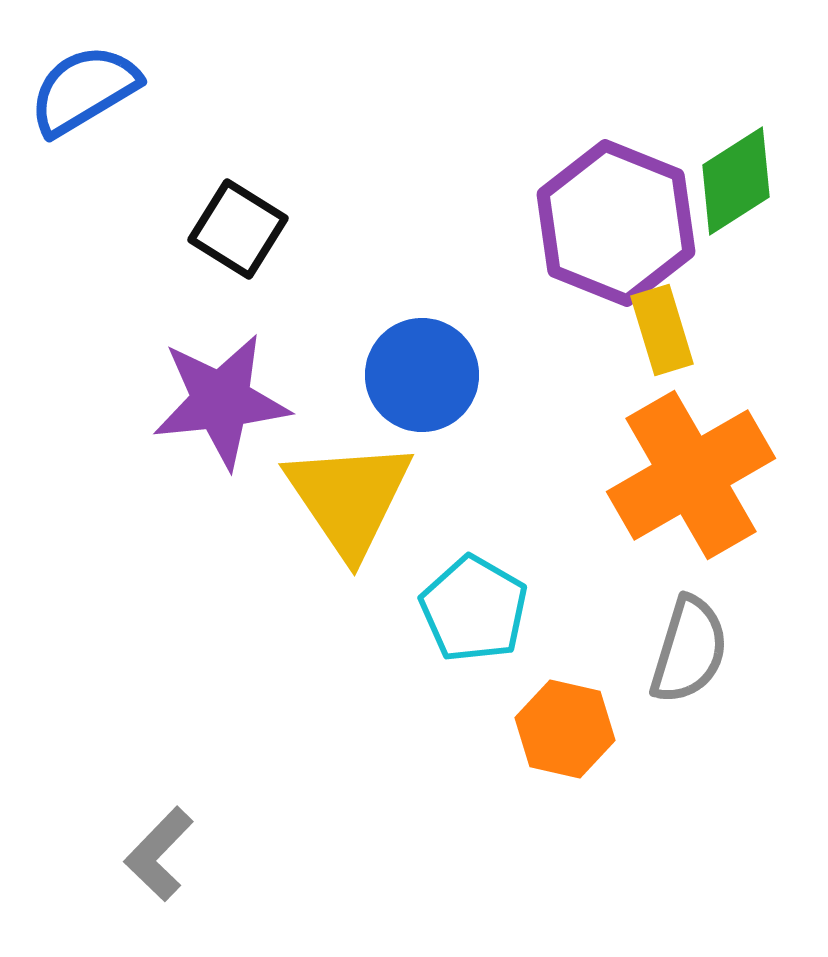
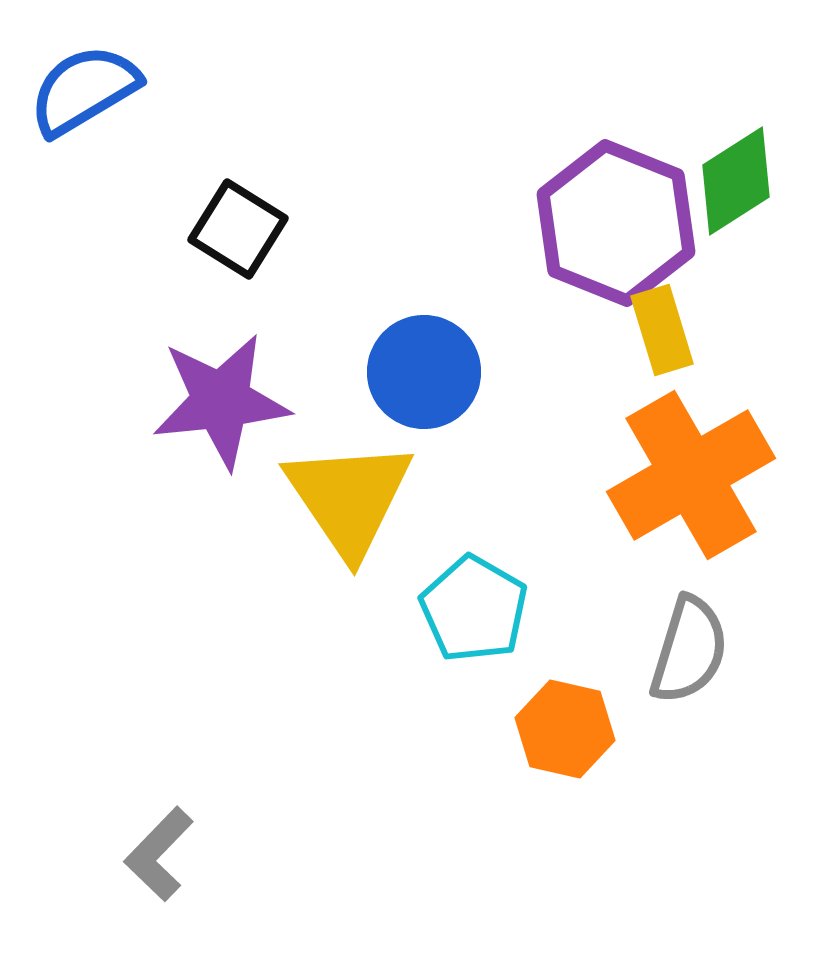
blue circle: moved 2 px right, 3 px up
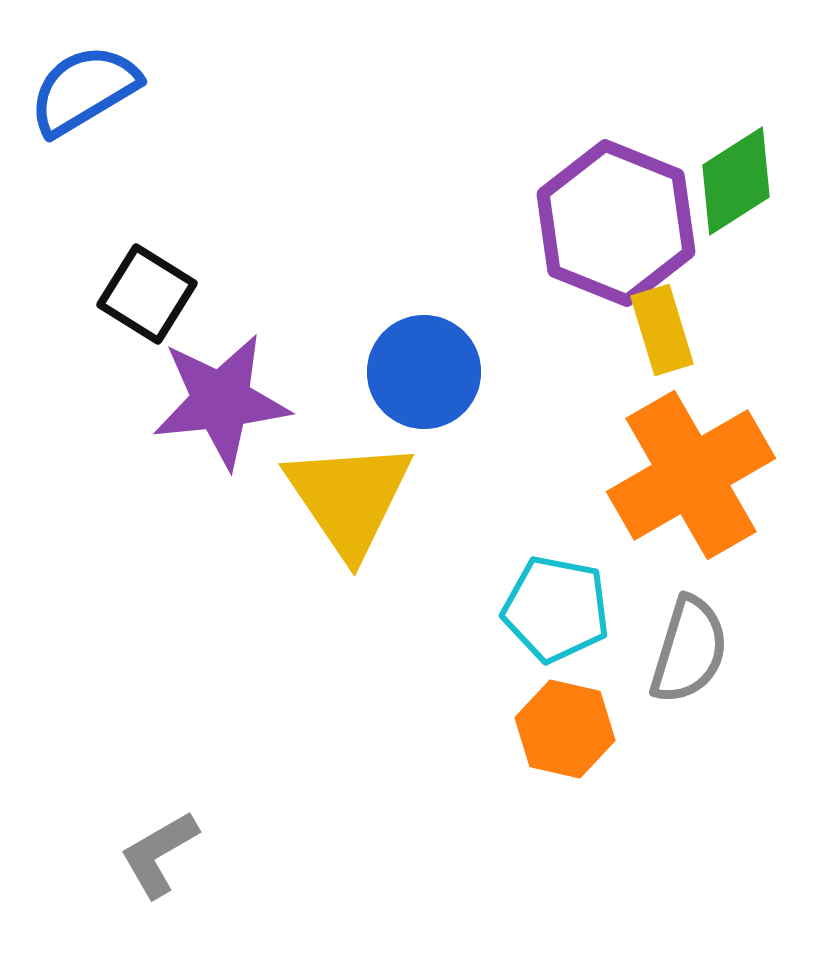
black square: moved 91 px left, 65 px down
cyan pentagon: moved 82 px right; rotated 19 degrees counterclockwise
gray L-shape: rotated 16 degrees clockwise
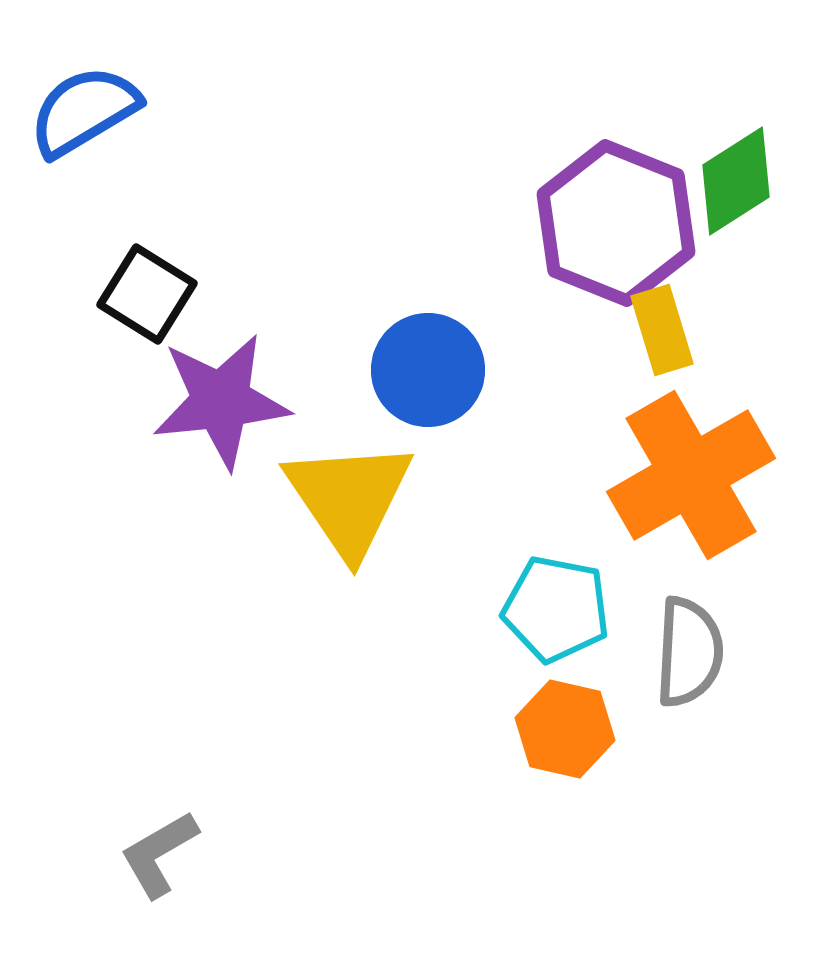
blue semicircle: moved 21 px down
blue circle: moved 4 px right, 2 px up
gray semicircle: moved 2 px down; rotated 14 degrees counterclockwise
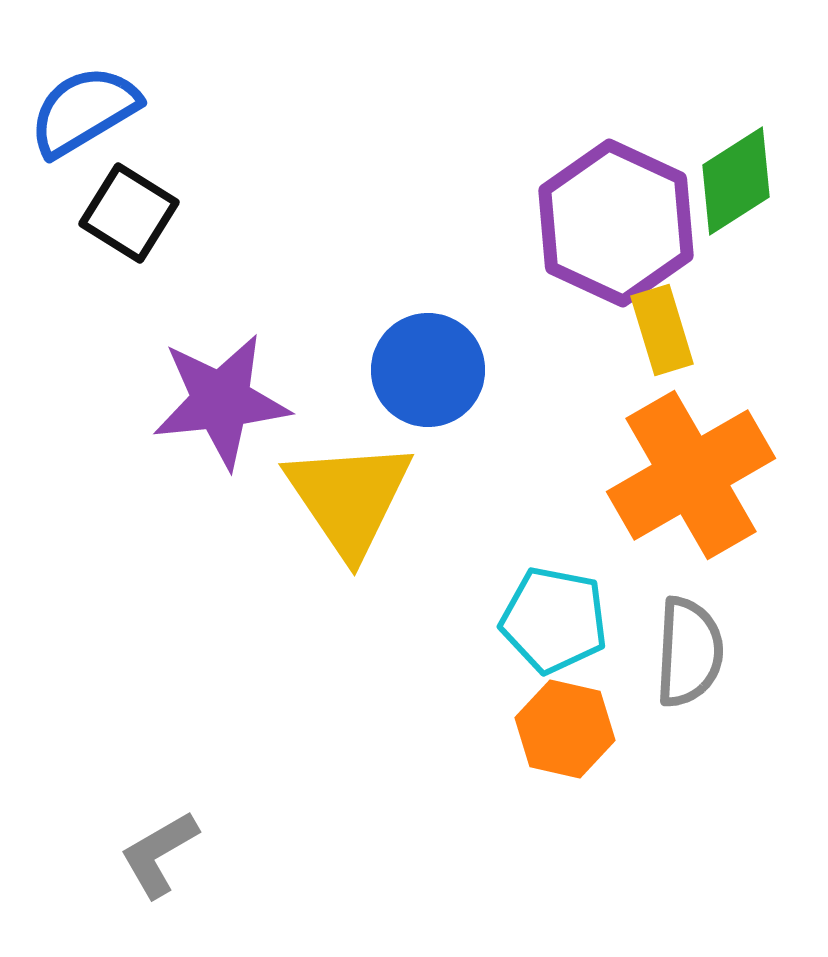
purple hexagon: rotated 3 degrees clockwise
black square: moved 18 px left, 81 px up
cyan pentagon: moved 2 px left, 11 px down
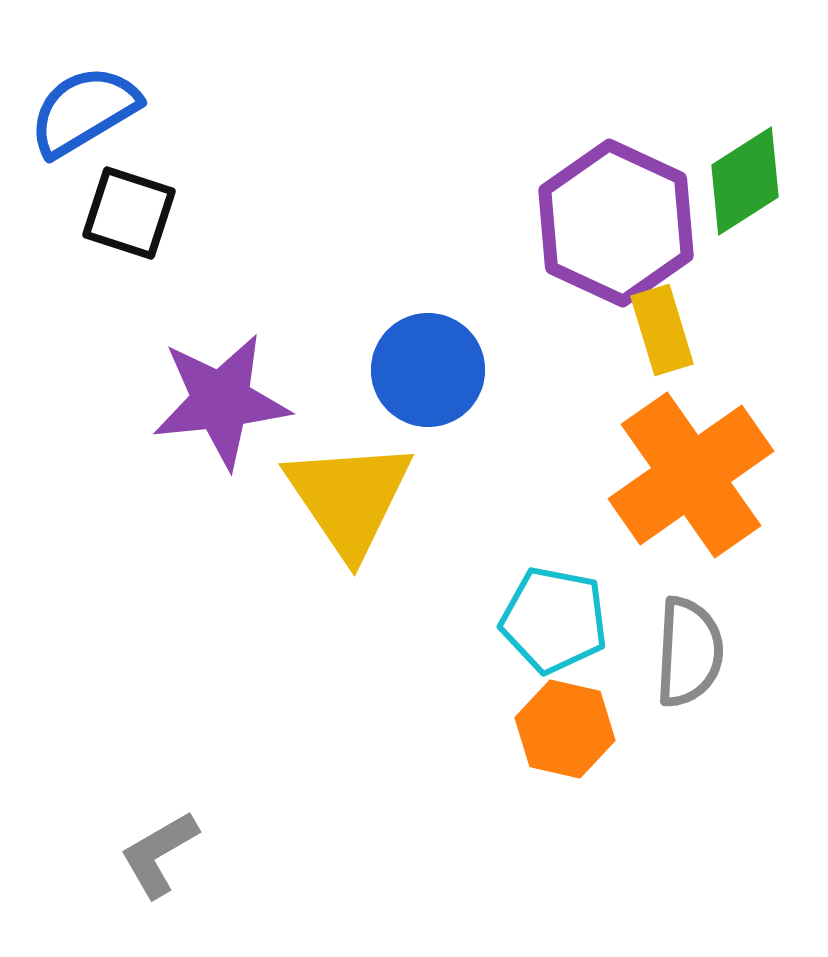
green diamond: moved 9 px right
black square: rotated 14 degrees counterclockwise
orange cross: rotated 5 degrees counterclockwise
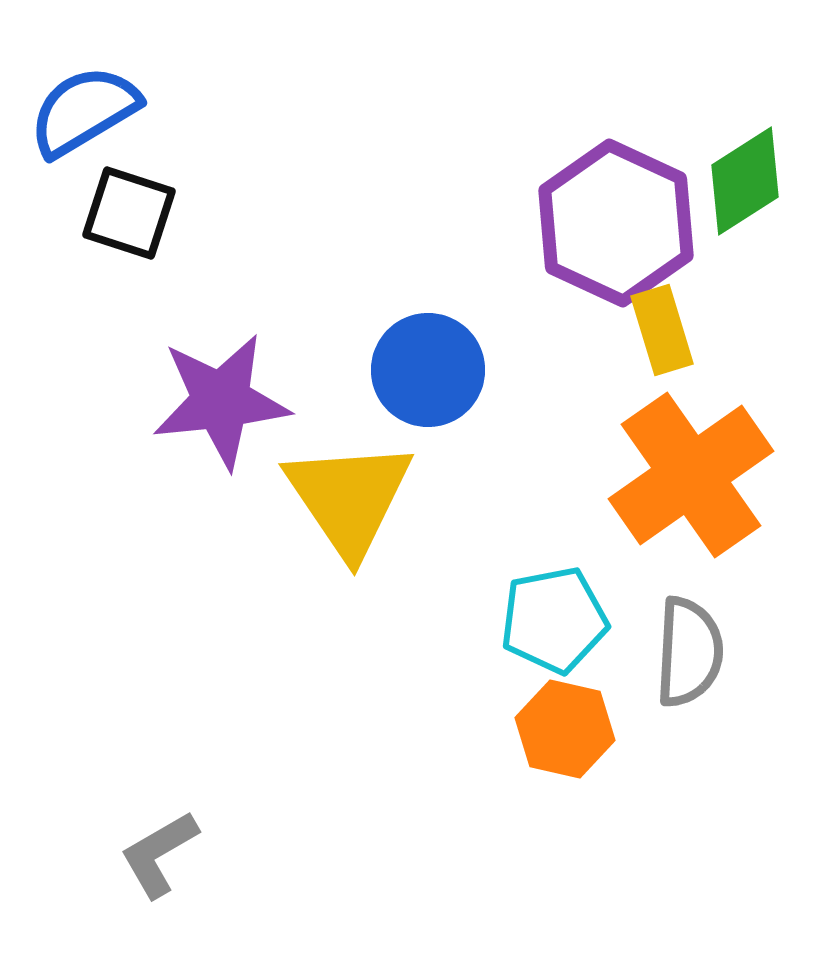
cyan pentagon: rotated 22 degrees counterclockwise
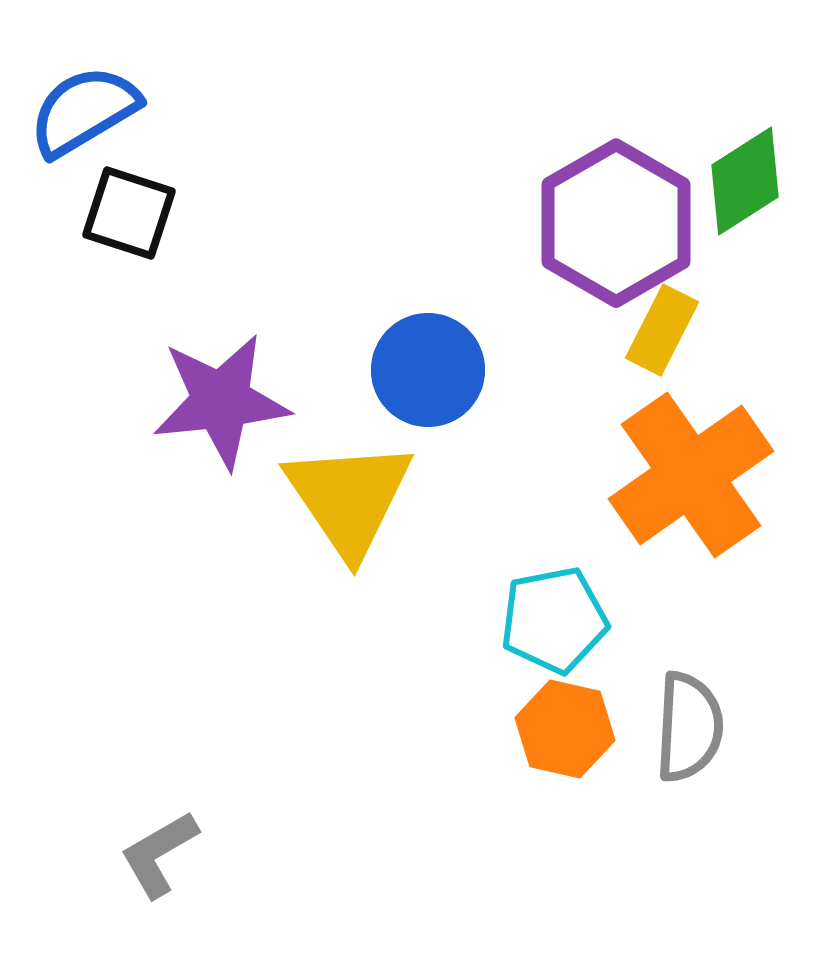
purple hexagon: rotated 5 degrees clockwise
yellow rectangle: rotated 44 degrees clockwise
gray semicircle: moved 75 px down
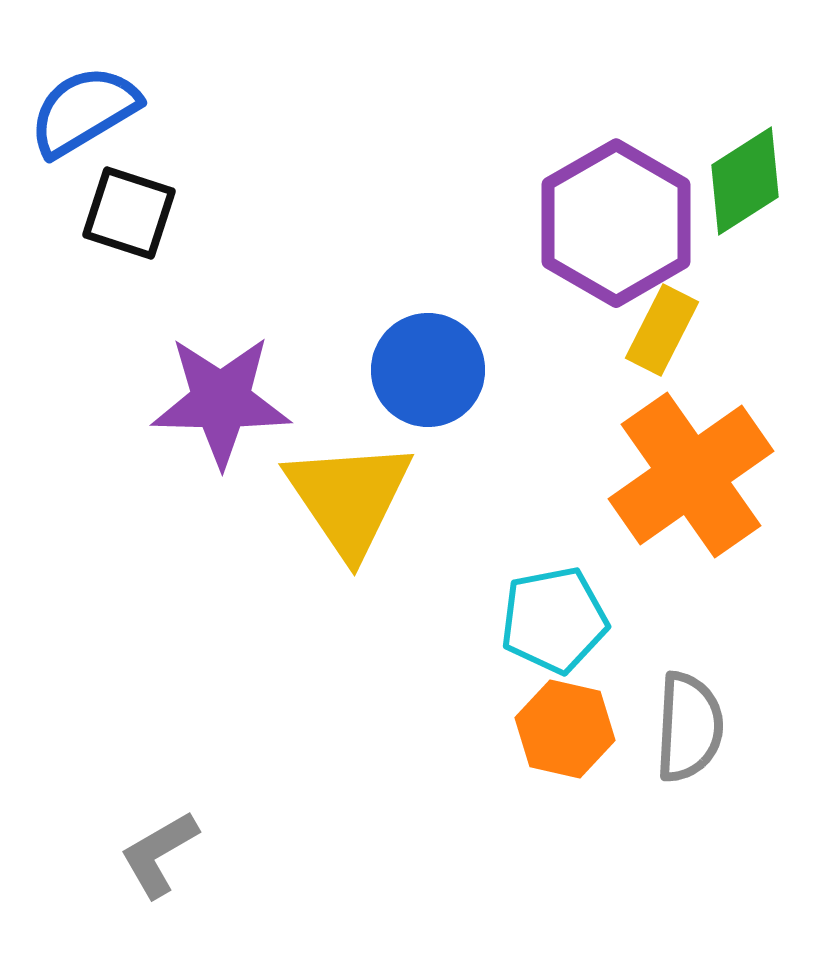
purple star: rotated 7 degrees clockwise
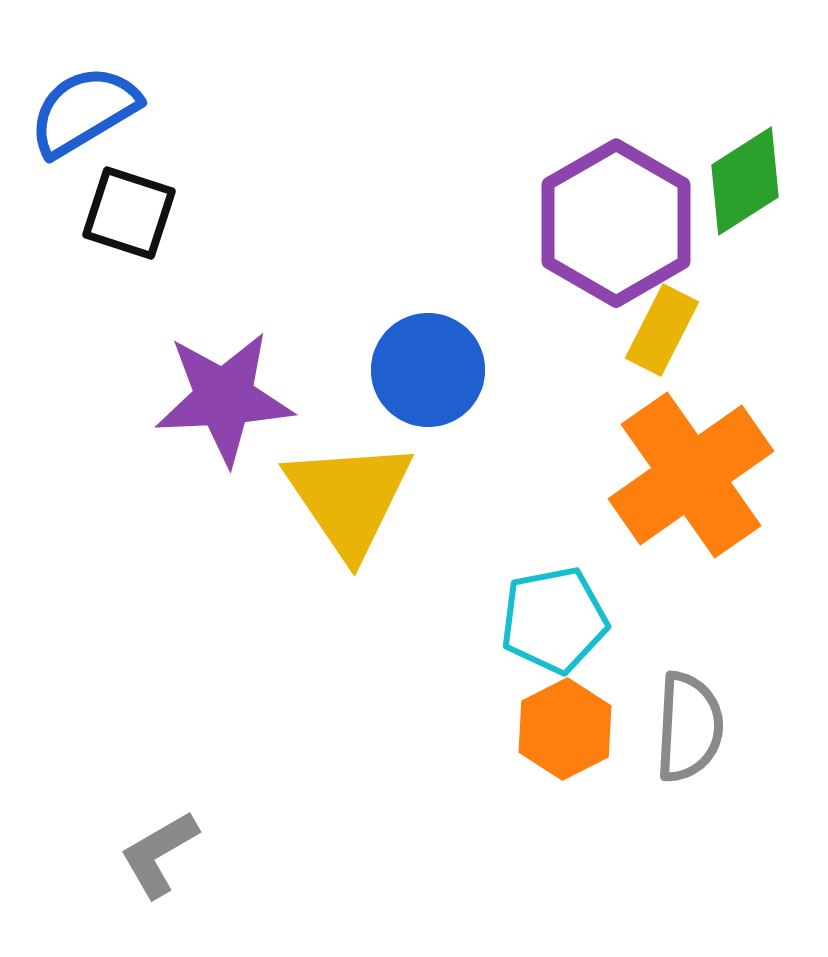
purple star: moved 3 px right, 3 px up; rotated 4 degrees counterclockwise
orange hexagon: rotated 20 degrees clockwise
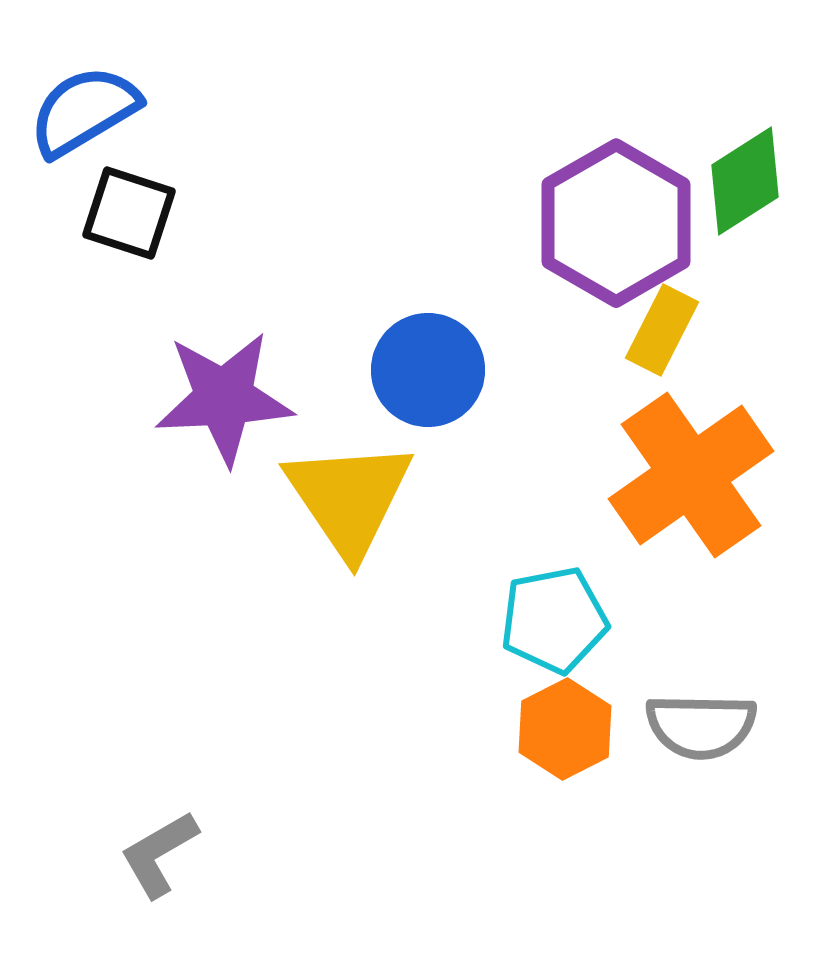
gray semicircle: moved 12 px right, 1 px up; rotated 88 degrees clockwise
